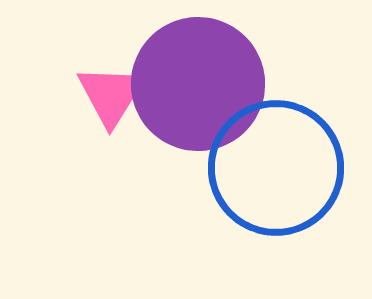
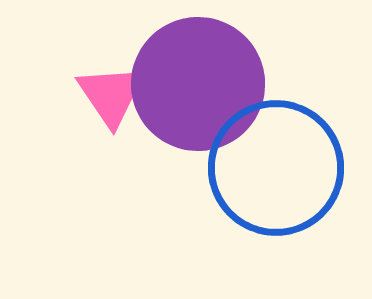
pink triangle: rotated 6 degrees counterclockwise
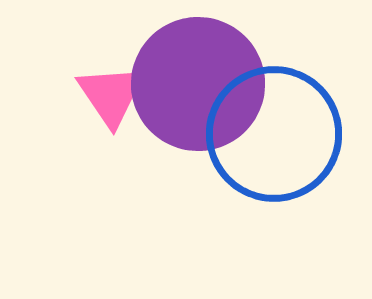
blue circle: moved 2 px left, 34 px up
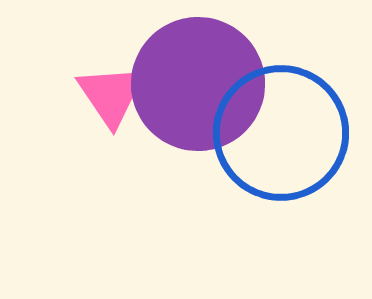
blue circle: moved 7 px right, 1 px up
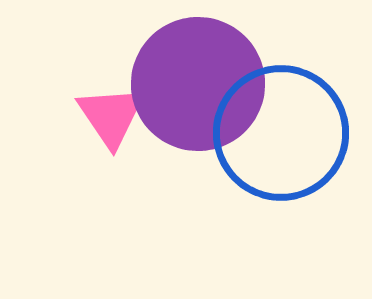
pink triangle: moved 21 px down
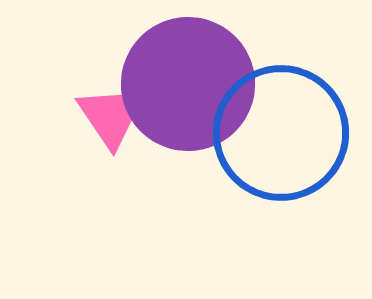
purple circle: moved 10 px left
